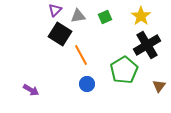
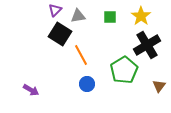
green square: moved 5 px right; rotated 24 degrees clockwise
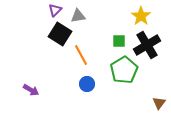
green square: moved 9 px right, 24 px down
brown triangle: moved 17 px down
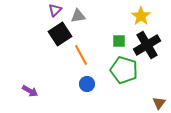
black square: rotated 25 degrees clockwise
green pentagon: rotated 24 degrees counterclockwise
purple arrow: moved 1 px left, 1 px down
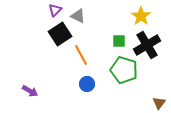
gray triangle: rotated 35 degrees clockwise
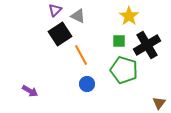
yellow star: moved 12 px left
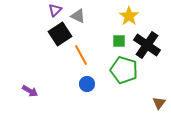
black cross: rotated 24 degrees counterclockwise
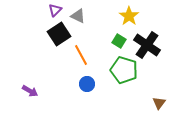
black square: moved 1 px left
green square: rotated 32 degrees clockwise
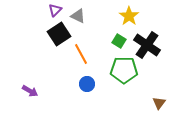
orange line: moved 1 px up
green pentagon: rotated 16 degrees counterclockwise
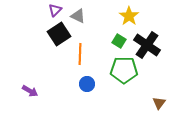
orange line: moved 1 px left; rotated 30 degrees clockwise
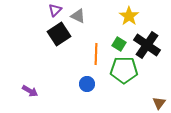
green square: moved 3 px down
orange line: moved 16 px right
